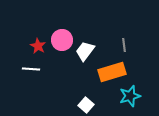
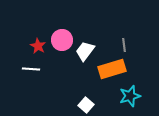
orange rectangle: moved 3 px up
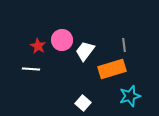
white square: moved 3 px left, 2 px up
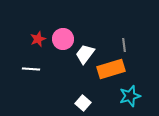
pink circle: moved 1 px right, 1 px up
red star: moved 7 px up; rotated 21 degrees clockwise
white trapezoid: moved 3 px down
orange rectangle: moved 1 px left
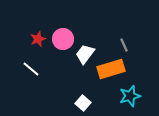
gray line: rotated 16 degrees counterclockwise
white line: rotated 36 degrees clockwise
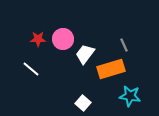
red star: rotated 21 degrees clockwise
cyan star: rotated 25 degrees clockwise
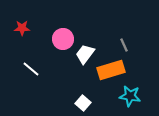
red star: moved 16 px left, 11 px up
orange rectangle: moved 1 px down
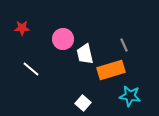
white trapezoid: rotated 50 degrees counterclockwise
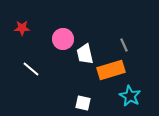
cyan star: rotated 20 degrees clockwise
white square: rotated 28 degrees counterclockwise
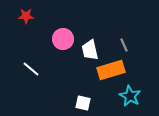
red star: moved 4 px right, 12 px up
white trapezoid: moved 5 px right, 4 px up
